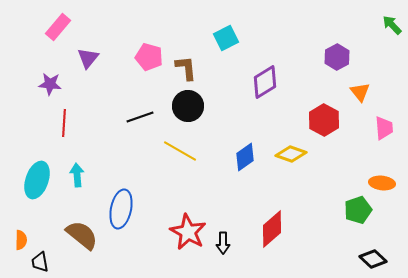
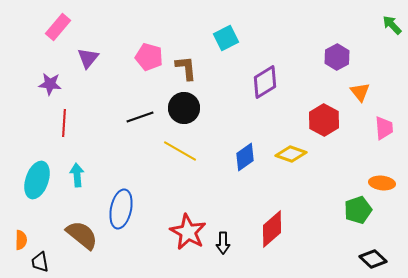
black circle: moved 4 px left, 2 px down
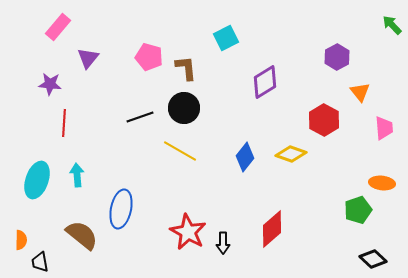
blue diamond: rotated 16 degrees counterclockwise
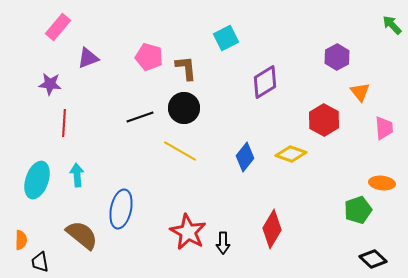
purple triangle: rotated 30 degrees clockwise
red diamond: rotated 18 degrees counterclockwise
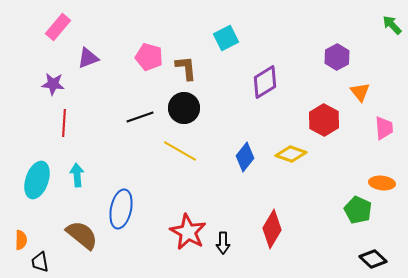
purple star: moved 3 px right
green pentagon: rotated 28 degrees counterclockwise
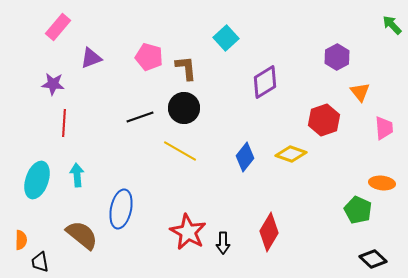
cyan square: rotated 15 degrees counterclockwise
purple triangle: moved 3 px right
red hexagon: rotated 12 degrees clockwise
red diamond: moved 3 px left, 3 px down
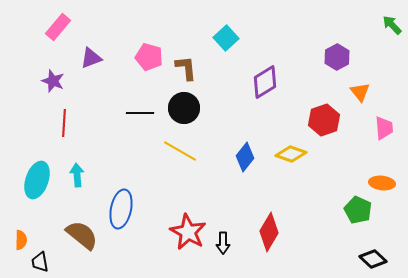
purple star: moved 3 px up; rotated 15 degrees clockwise
black line: moved 4 px up; rotated 20 degrees clockwise
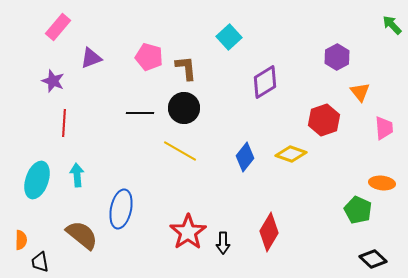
cyan square: moved 3 px right, 1 px up
red star: rotated 9 degrees clockwise
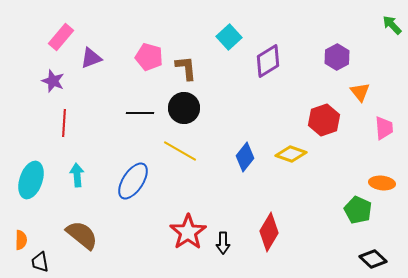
pink rectangle: moved 3 px right, 10 px down
purple diamond: moved 3 px right, 21 px up
cyan ellipse: moved 6 px left
blue ellipse: moved 12 px right, 28 px up; rotated 21 degrees clockwise
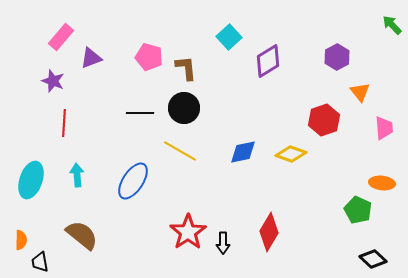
blue diamond: moved 2 px left, 5 px up; rotated 40 degrees clockwise
